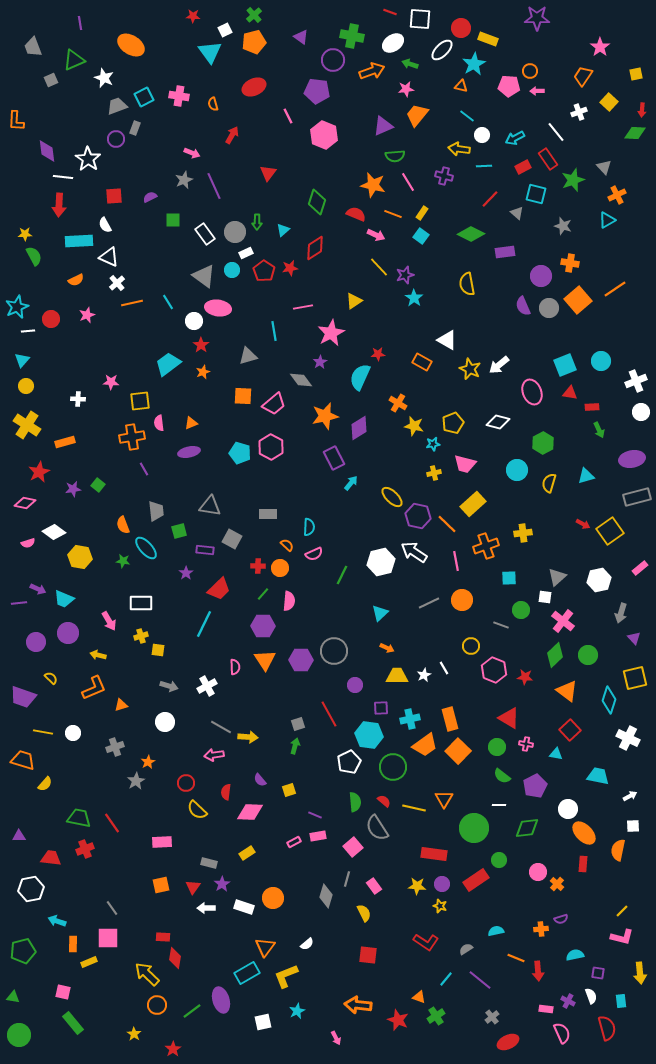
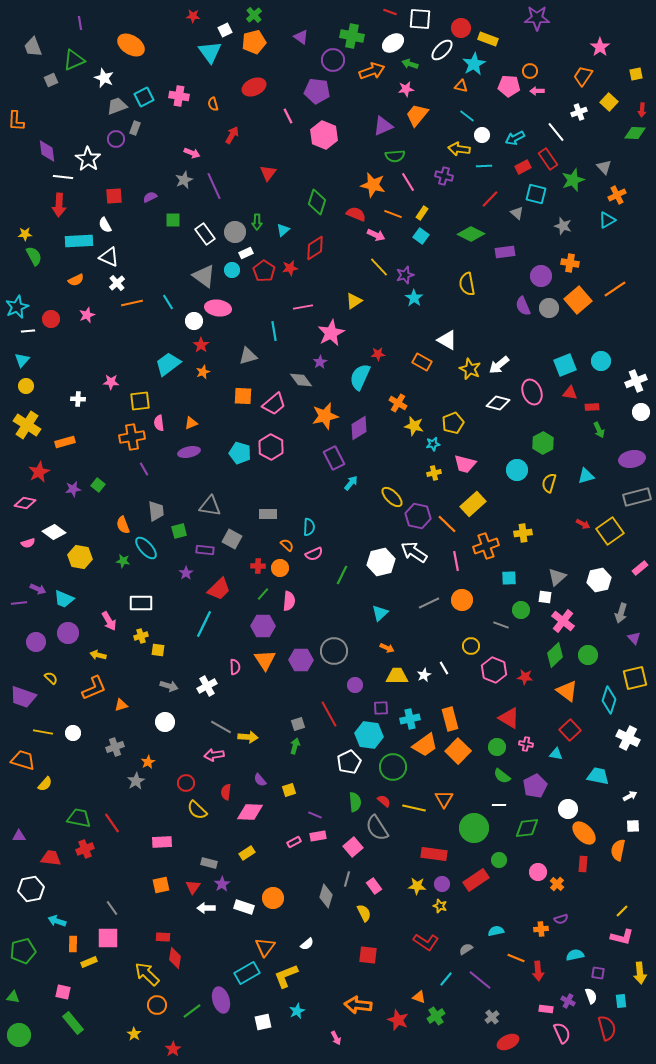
white diamond at (498, 422): moved 19 px up
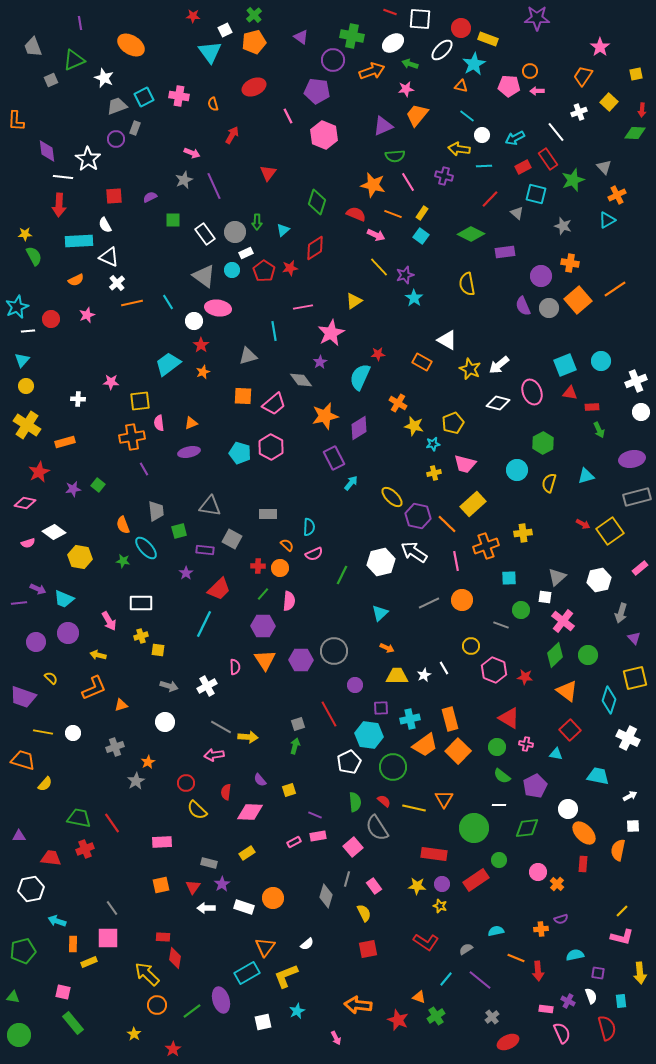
red square at (368, 955): moved 6 px up; rotated 18 degrees counterclockwise
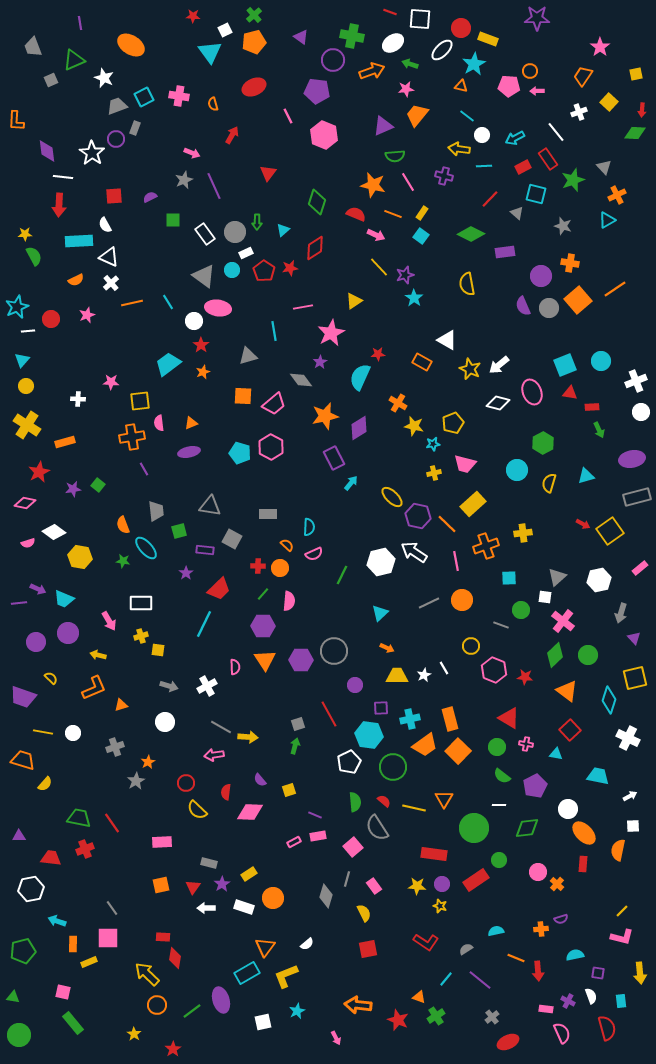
white star at (88, 159): moved 4 px right, 6 px up
white cross at (117, 283): moved 6 px left
yellow rectangle at (247, 853): moved 2 px right, 21 px down
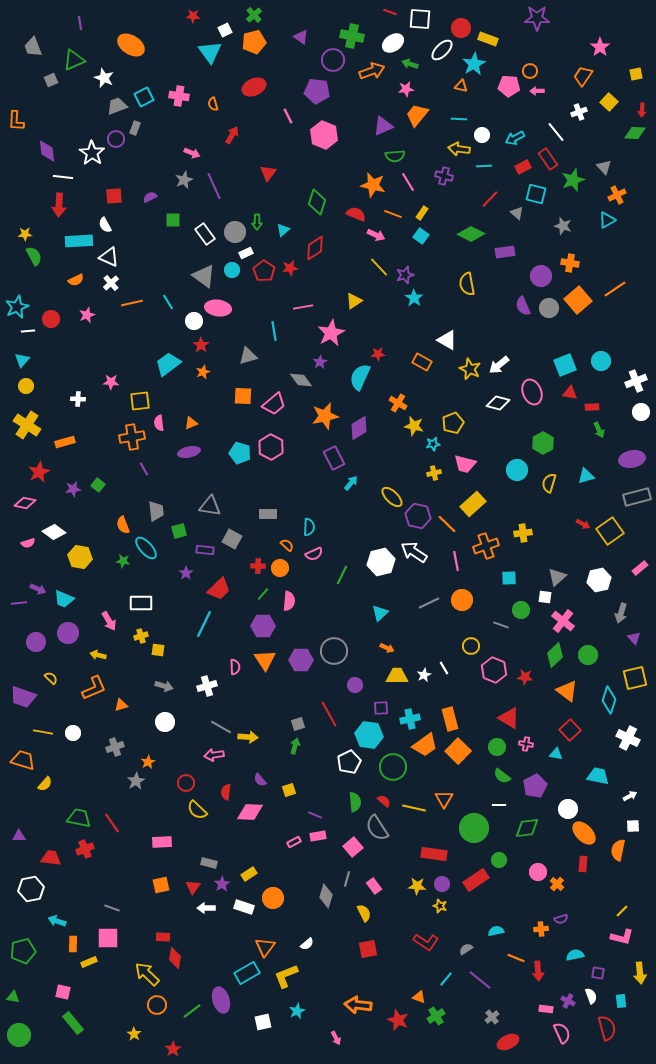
cyan line at (467, 116): moved 8 px left, 3 px down; rotated 35 degrees counterclockwise
gray arrow at (169, 686): moved 5 px left
white cross at (207, 686): rotated 12 degrees clockwise
gray line at (112, 908): rotated 35 degrees counterclockwise
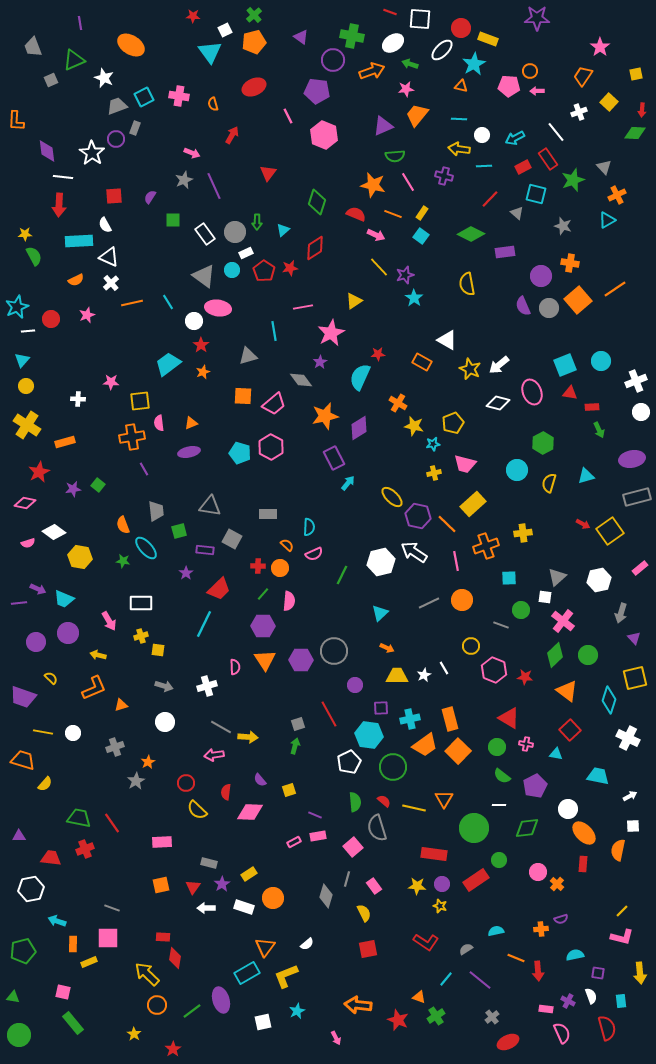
purple semicircle at (150, 197): rotated 32 degrees counterclockwise
cyan arrow at (351, 483): moved 3 px left
gray semicircle at (377, 828): rotated 16 degrees clockwise
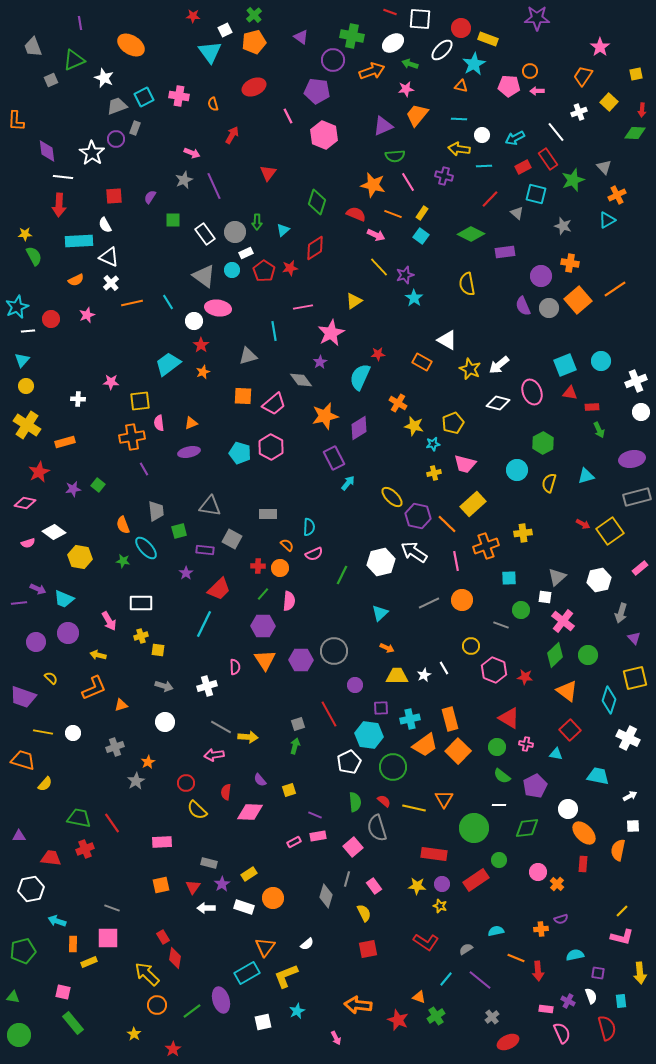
red rectangle at (163, 937): rotated 56 degrees clockwise
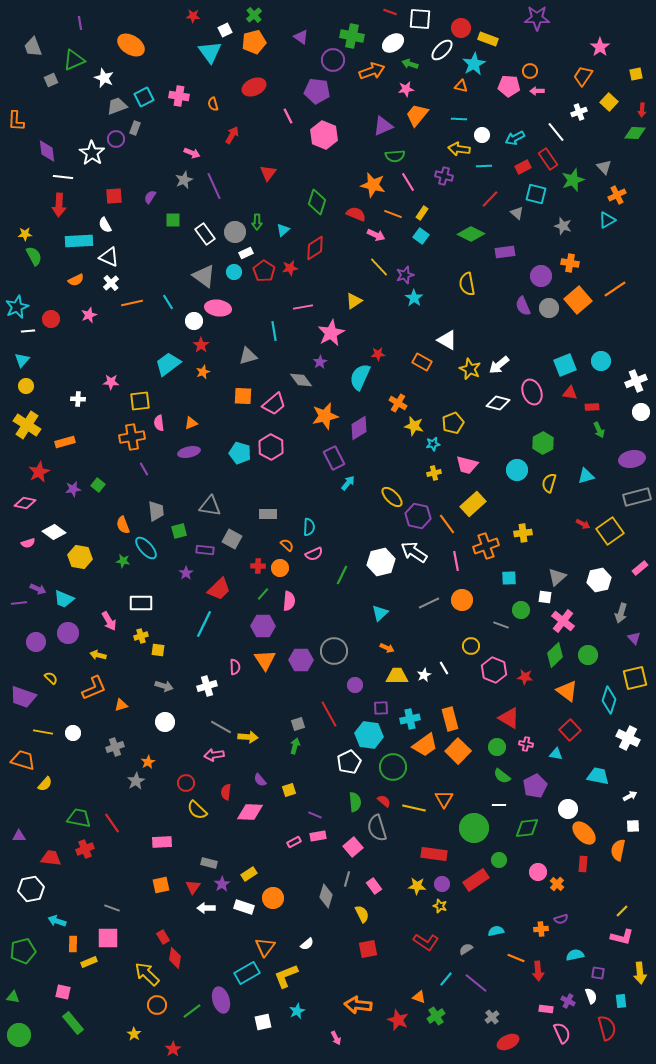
cyan circle at (232, 270): moved 2 px right, 2 px down
pink star at (87, 315): moved 2 px right
pink trapezoid at (465, 464): moved 2 px right, 1 px down
orange line at (447, 524): rotated 10 degrees clockwise
yellow semicircle at (364, 913): moved 2 px left, 1 px down
purple line at (480, 980): moved 4 px left, 3 px down
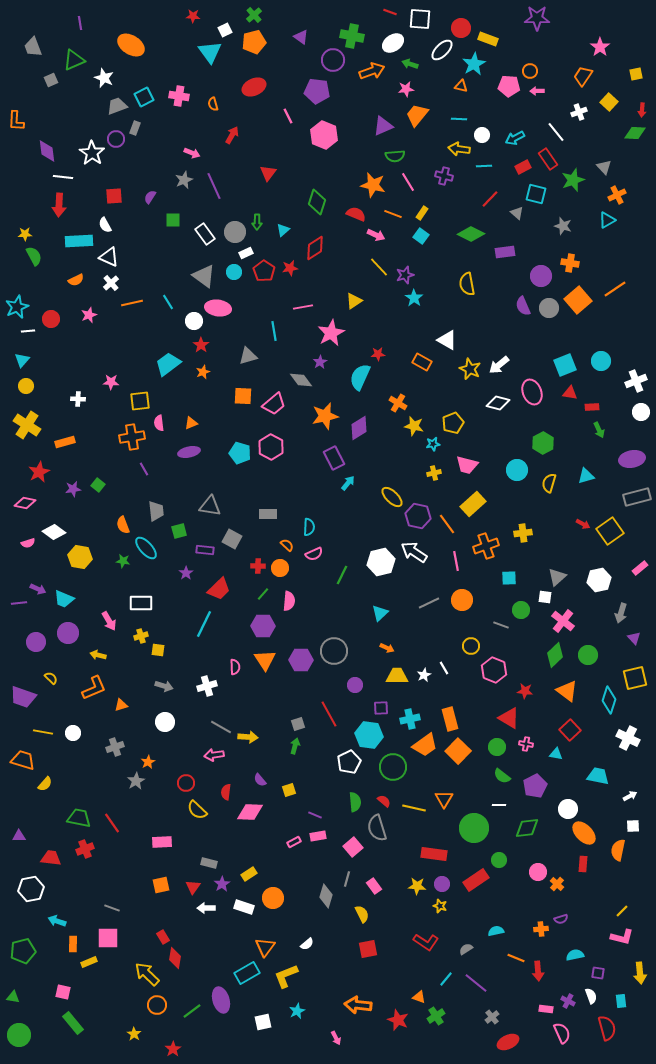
red star at (525, 677): moved 14 px down
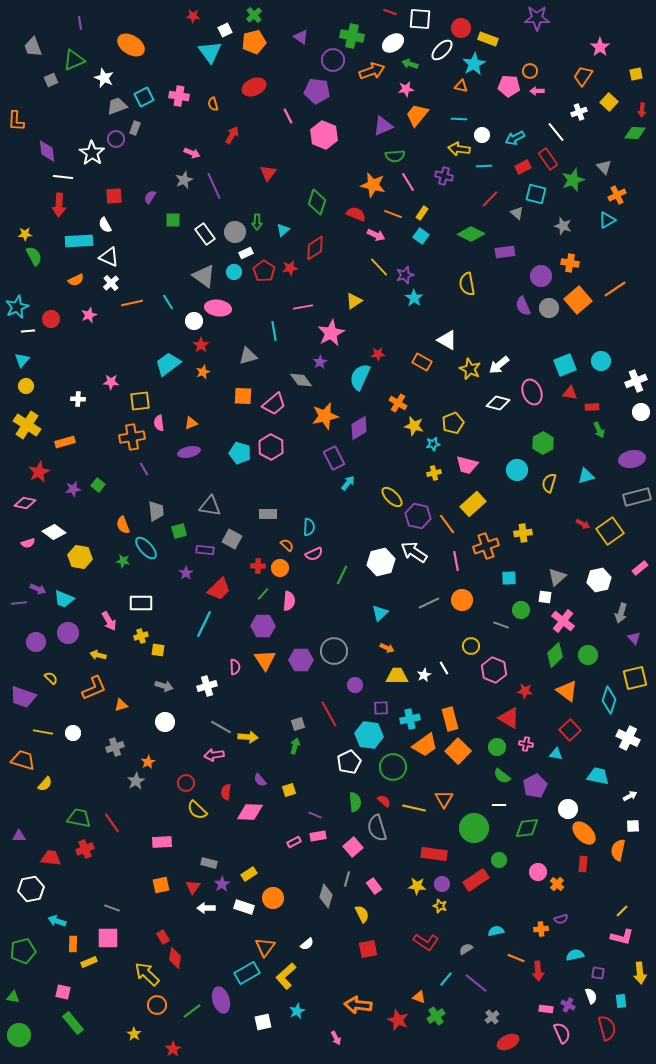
yellow L-shape at (286, 976): rotated 20 degrees counterclockwise
purple cross at (568, 1001): moved 4 px down
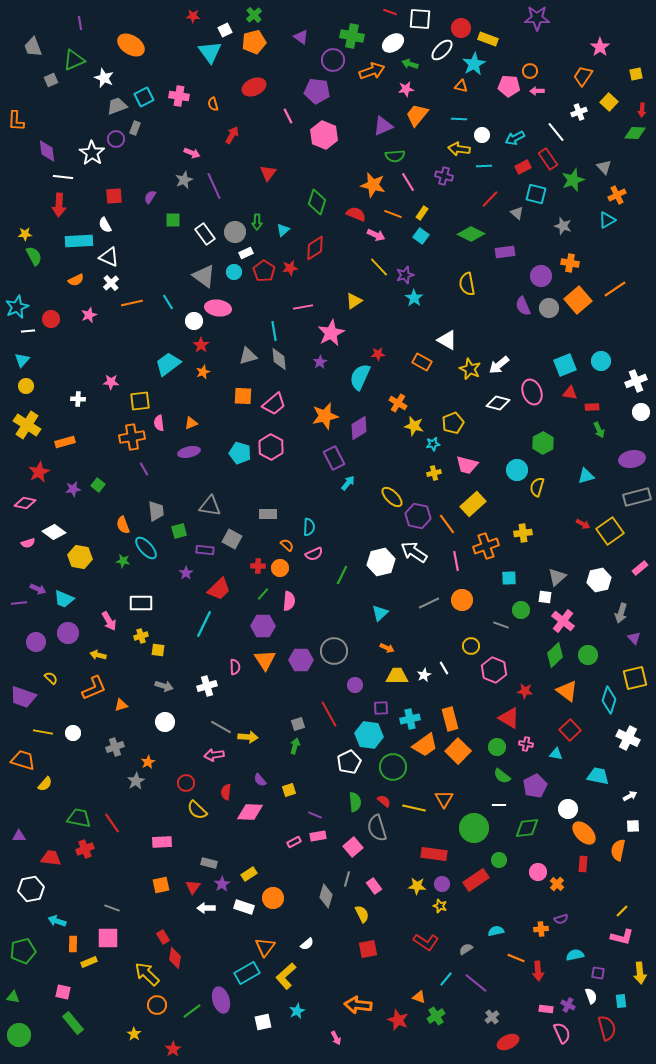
gray diamond at (301, 380): moved 22 px left, 21 px up; rotated 30 degrees clockwise
yellow semicircle at (549, 483): moved 12 px left, 4 px down
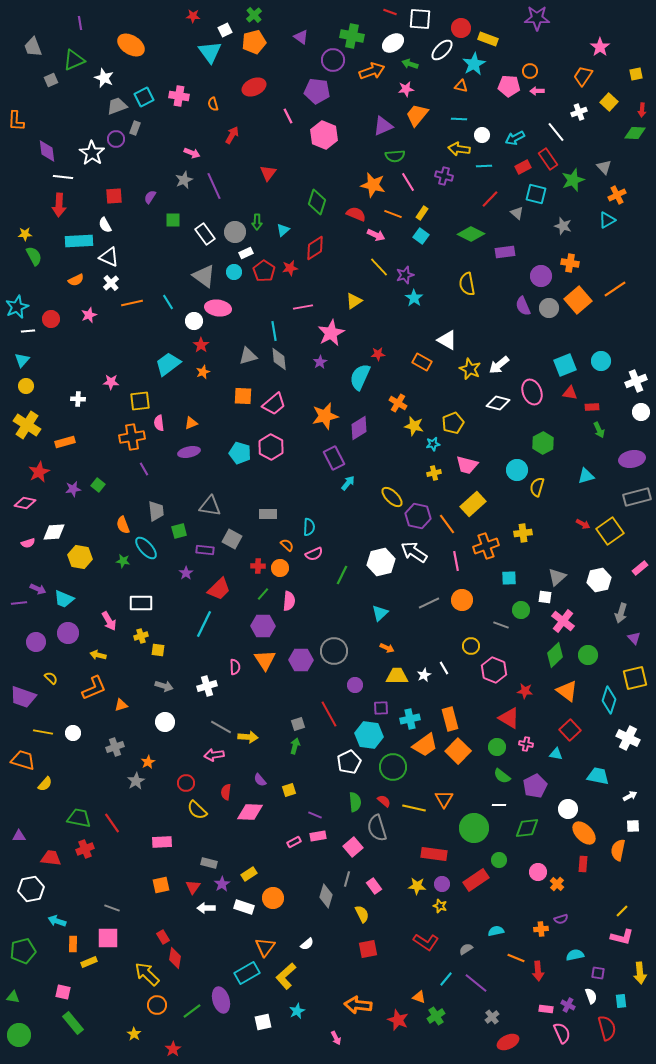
white diamond at (54, 532): rotated 40 degrees counterclockwise
